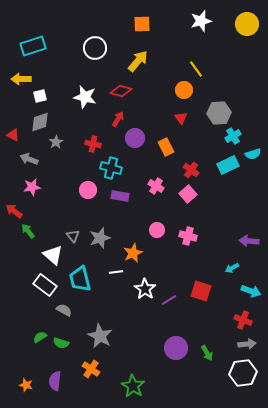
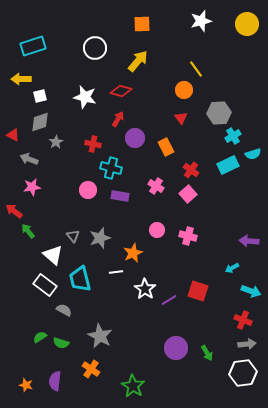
red square at (201, 291): moved 3 px left
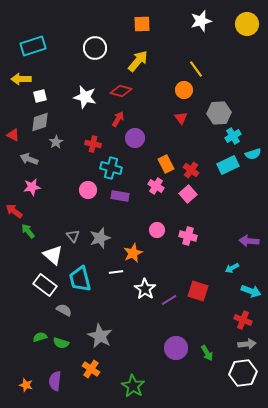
orange rectangle at (166, 147): moved 17 px down
green semicircle at (40, 337): rotated 16 degrees clockwise
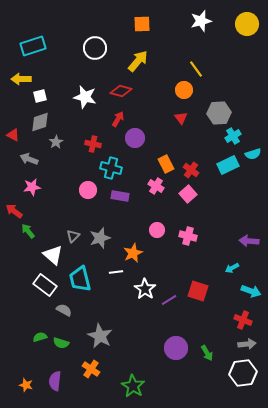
gray triangle at (73, 236): rotated 24 degrees clockwise
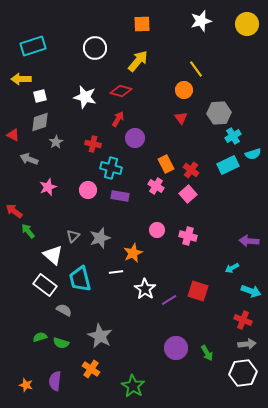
pink star at (32, 187): moved 16 px right; rotated 12 degrees counterclockwise
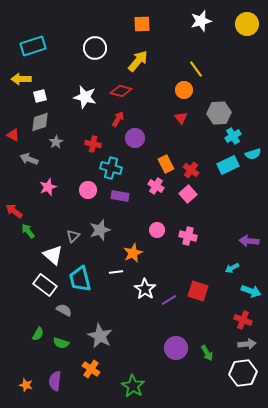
gray star at (100, 238): moved 8 px up
green semicircle at (40, 337): moved 2 px left, 3 px up; rotated 136 degrees clockwise
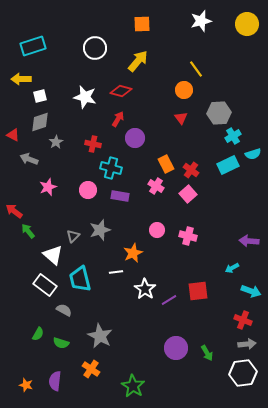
red square at (198, 291): rotated 25 degrees counterclockwise
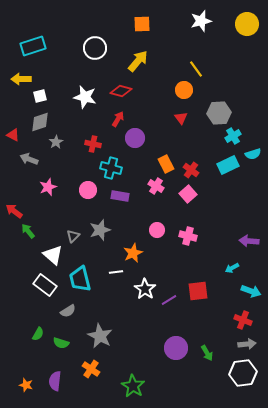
gray semicircle at (64, 310): moved 4 px right, 1 px down; rotated 119 degrees clockwise
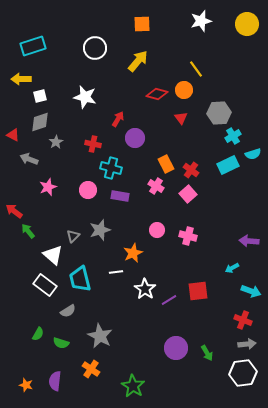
red diamond at (121, 91): moved 36 px right, 3 px down
